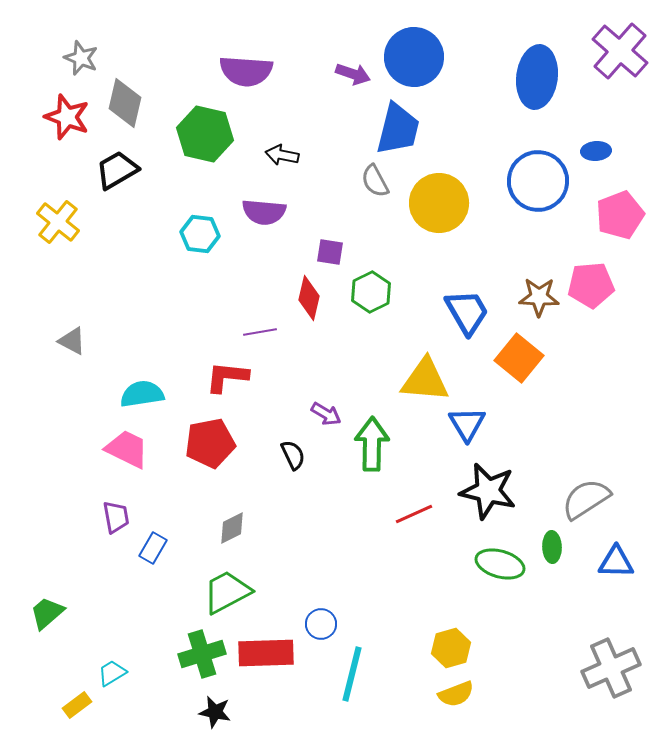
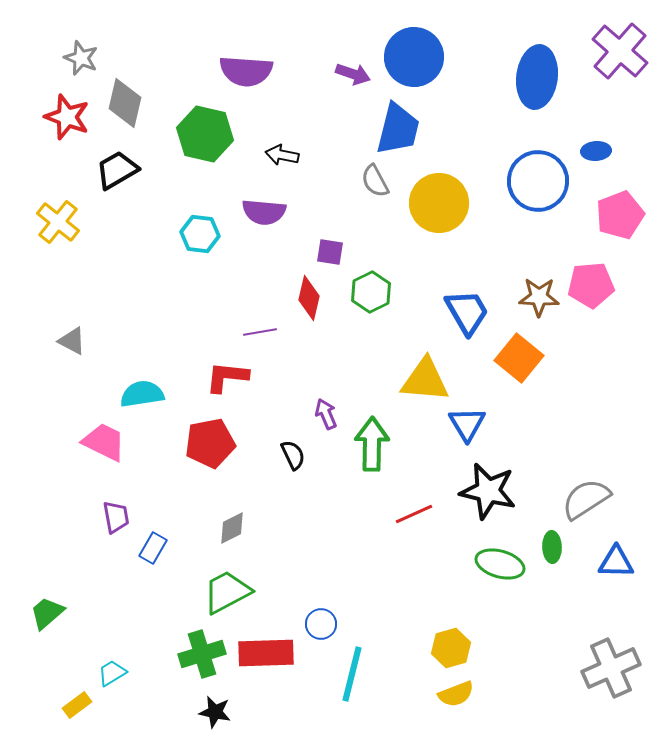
purple arrow at (326, 414): rotated 144 degrees counterclockwise
pink trapezoid at (127, 449): moved 23 px left, 7 px up
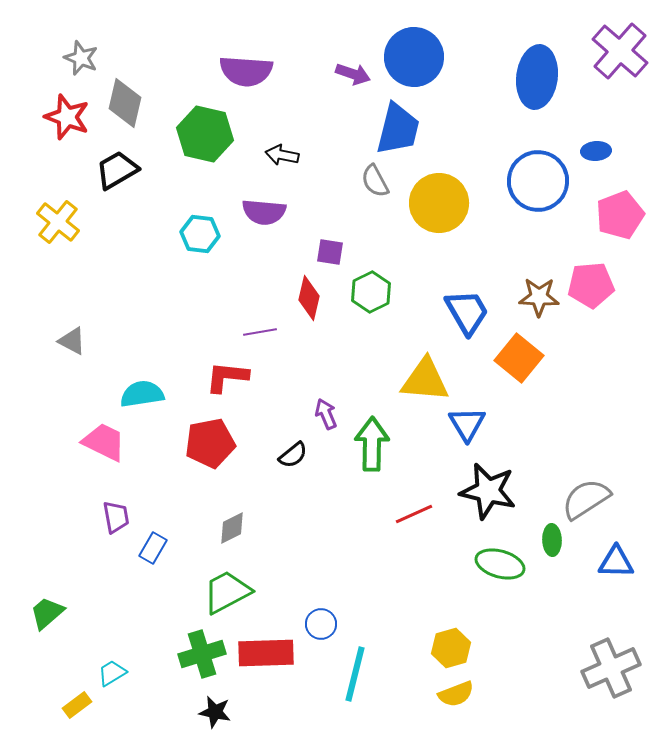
black semicircle at (293, 455): rotated 76 degrees clockwise
green ellipse at (552, 547): moved 7 px up
cyan line at (352, 674): moved 3 px right
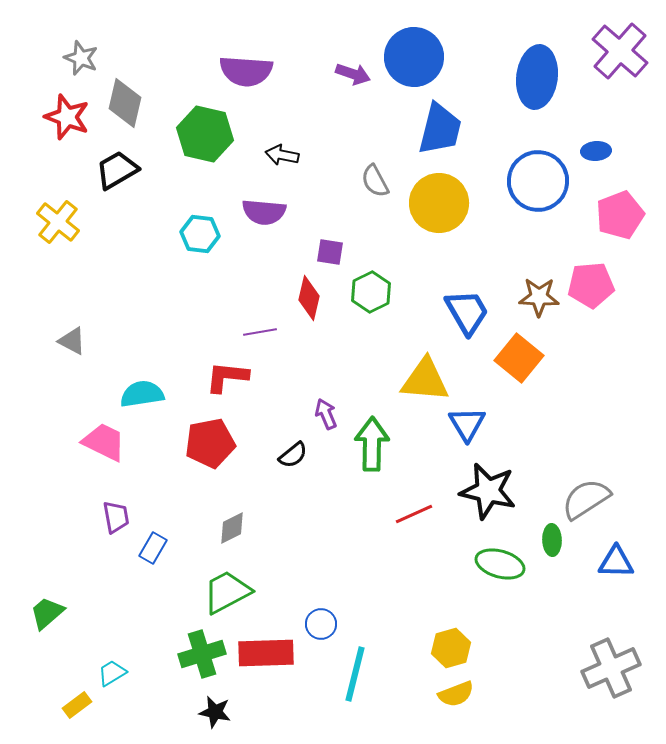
blue trapezoid at (398, 129): moved 42 px right
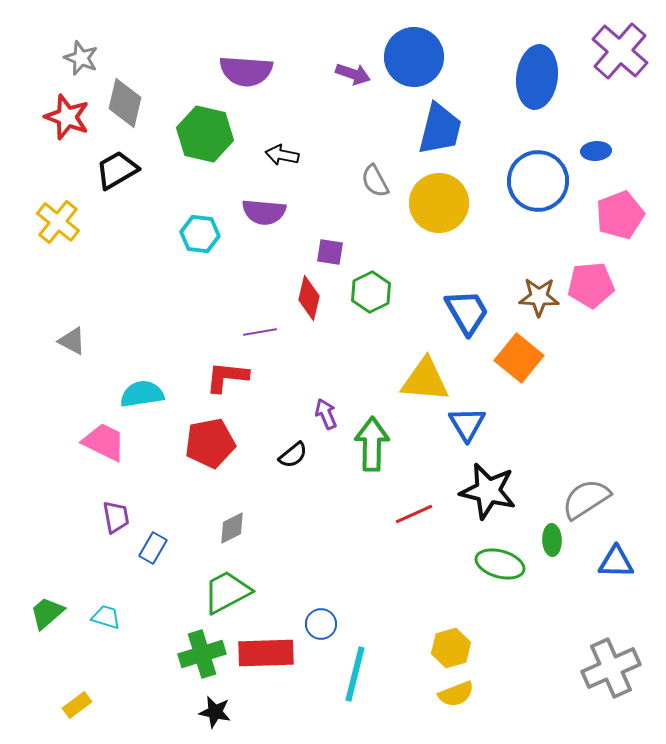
cyan trapezoid at (112, 673): moved 6 px left, 56 px up; rotated 48 degrees clockwise
